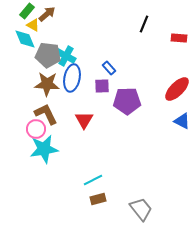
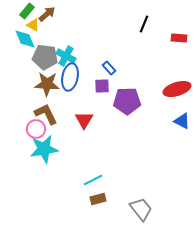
gray pentagon: moved 3 px left, 2 px down
blue ellipse: moved 2 px left, 1 px up
red ellipse: rotated 28 degrees clockwise
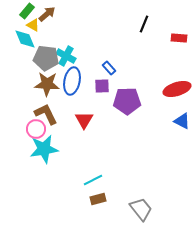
gray pentagon: moved 1 px right, 1 px down
blue ellipse: moved 2 px right, 4 px down
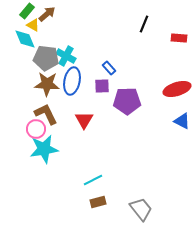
brown rectangle: moved 3 px down
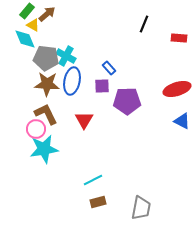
gray trapezoid: moved 1 px up; rotated 50 degrees clockwise
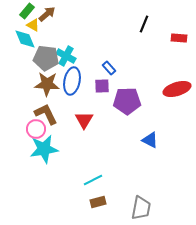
blue triangle: moved 32 px left, 19 px down
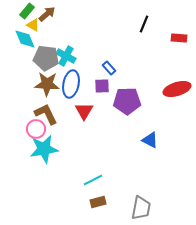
blue ellipse: moved 1 px left, 3 px down
red triangle: moved 9 px up
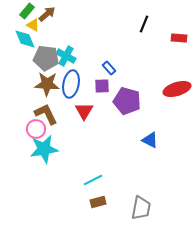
purple pentagon: rotated 16 degrees clockwise
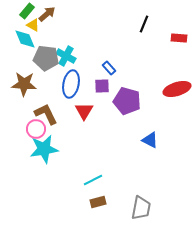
brown star: moved 23 px left
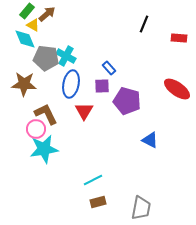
red ellipse: rotated 52 degrees clockwise
